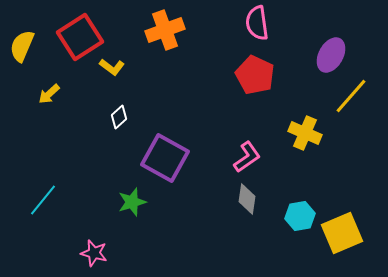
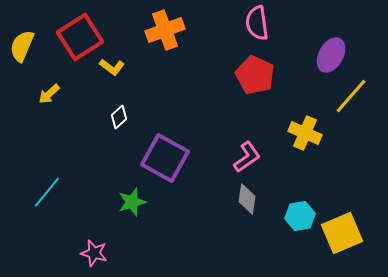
cyan line: moved 4 px right, 8 px up
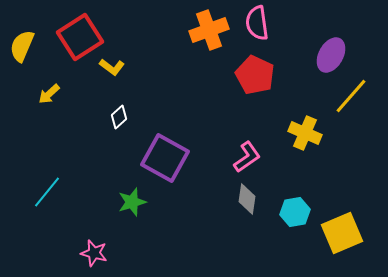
orange cross: moved 44 px right
cyan hexagon: moved 5 px left, 4 px up
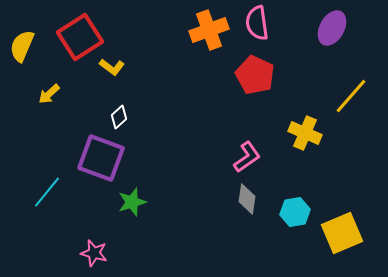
purple ellipse: moved 1 px right, 27 px up
purple square: moved 64 px left; rotated 9 degrees counterclockwise
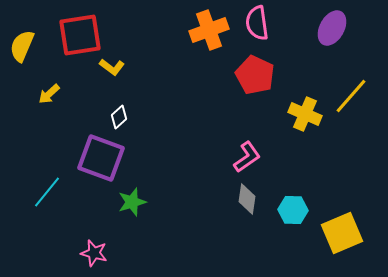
red square: moved 2 px up; rotated 24 degrees clockwise
yellow cross: moved 19 px up
cyan hexagon: moved 2 px left, 2 px up; rotated 12 degrees clockwise
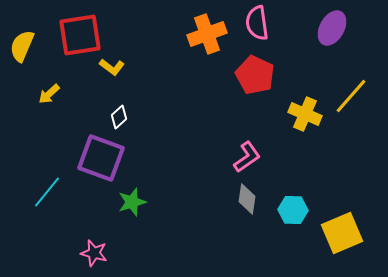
orange cross: moved 2 px left, 4 px down
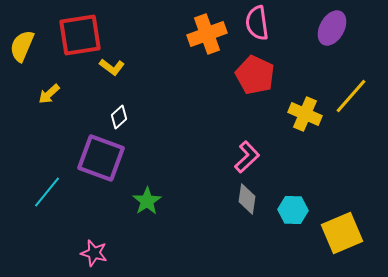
pink L-shape: rotated 8 degrees counterclockwise
green star: moved 15 px right, 1 px up; rotated 16 degrees counterclockwise
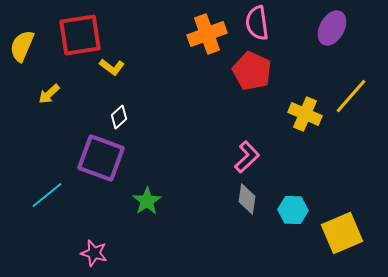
red pentagon: moved 3 px left, 4 px up
cyan line: moved 3 px down; rotated 12 degrees clockwise
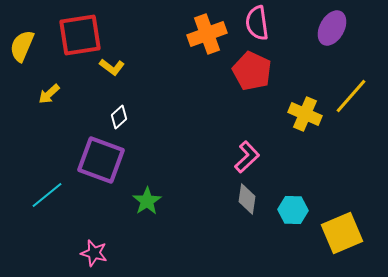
purple square: moved 2 px down
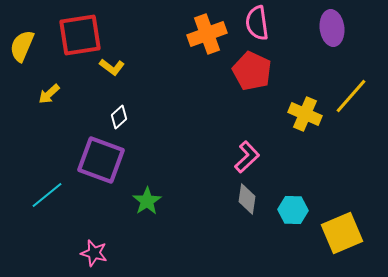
purple ellipse: rotated 36 degrees counterclockwise
